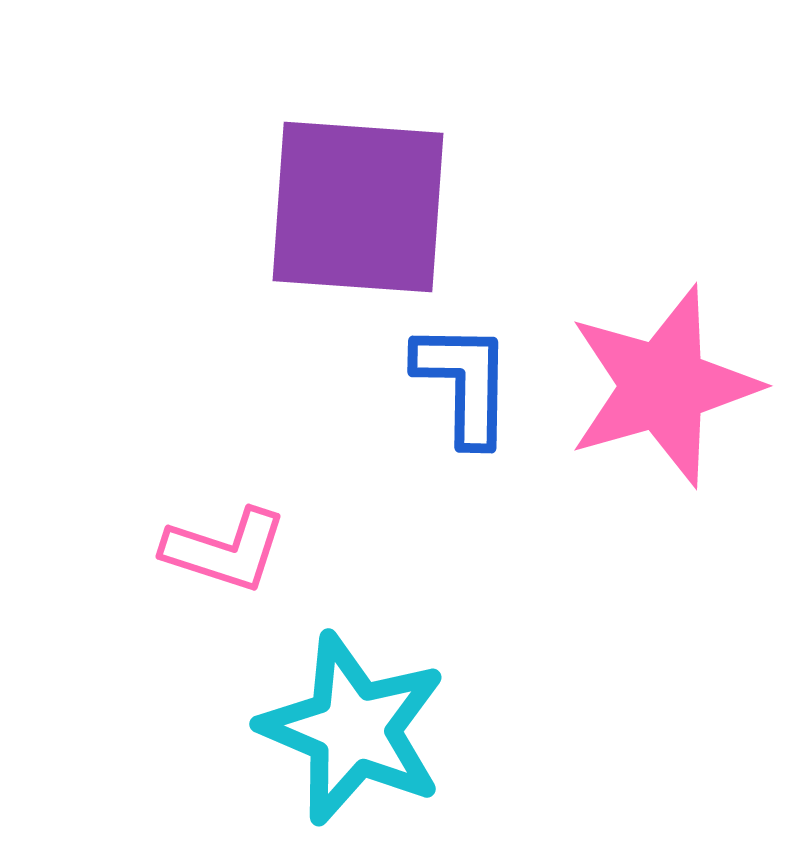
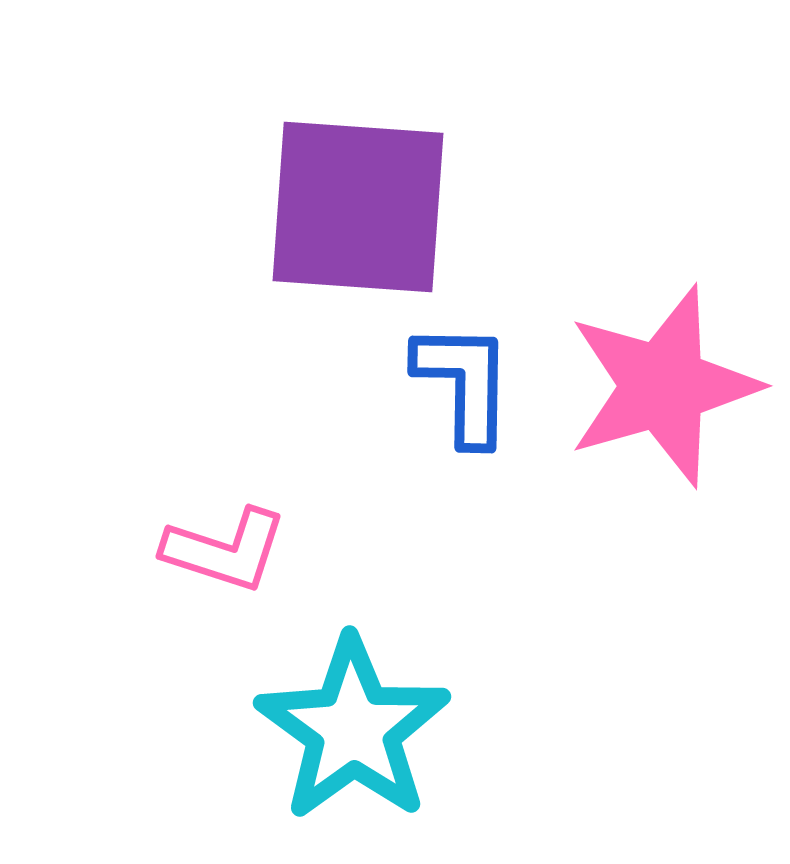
cyan star: rotated 13 degrees clockwise
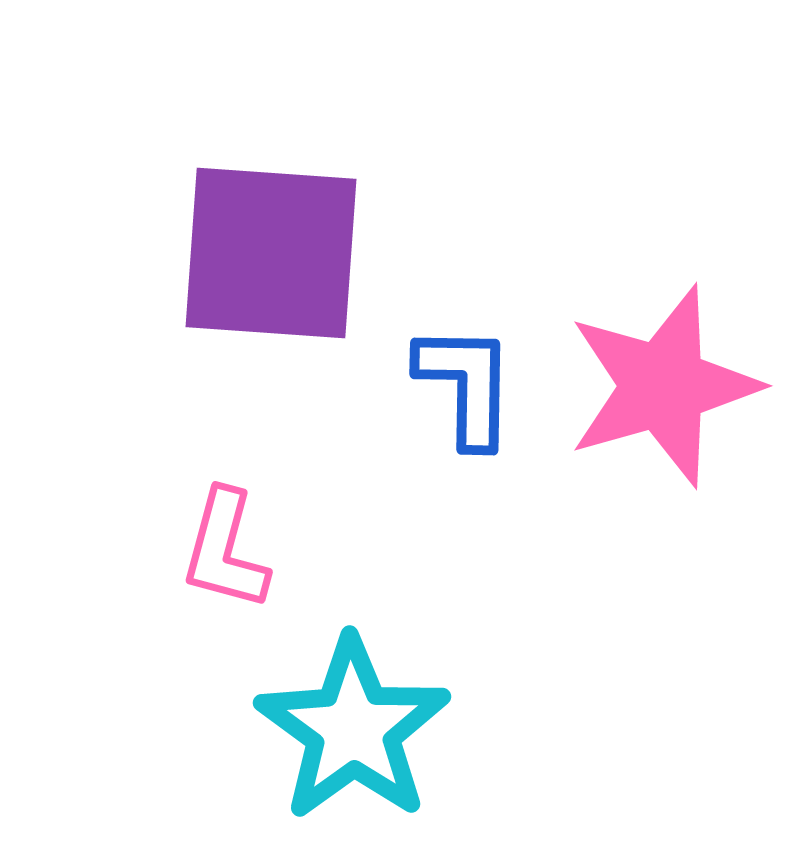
purple square: moved 87 px left, 46 px down
blue L-shape: moved 2 px right, 2 px down
pink L-shape: rotated 87 degrees clockwise
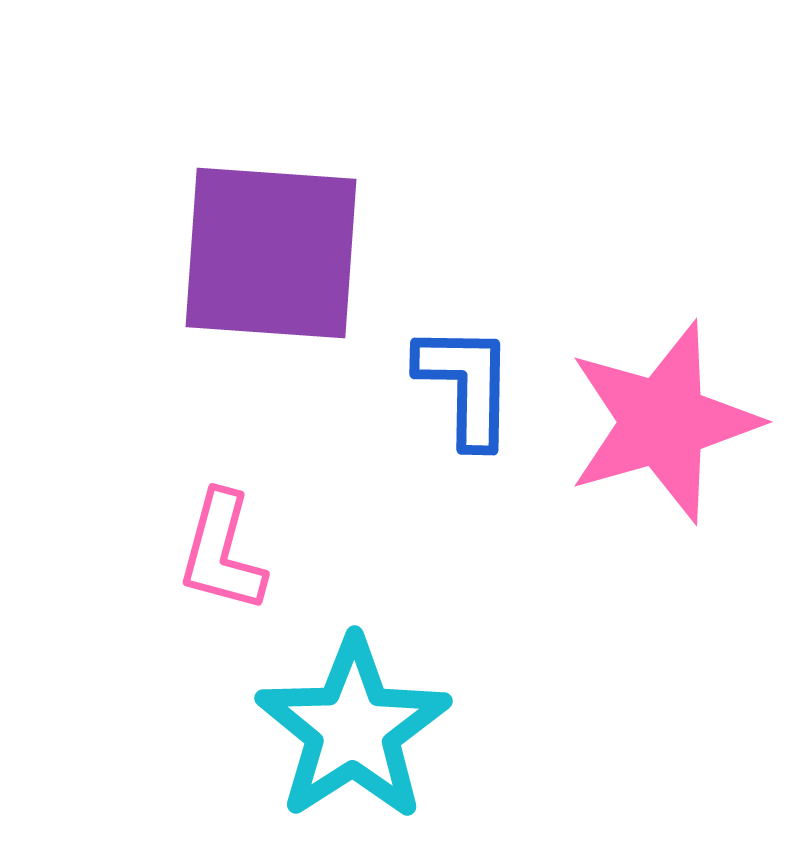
pink star: moved 36 px down
pink L-shape: moved 3 px left, 2 px down
cyan star: rotated 3 degrees clockwise
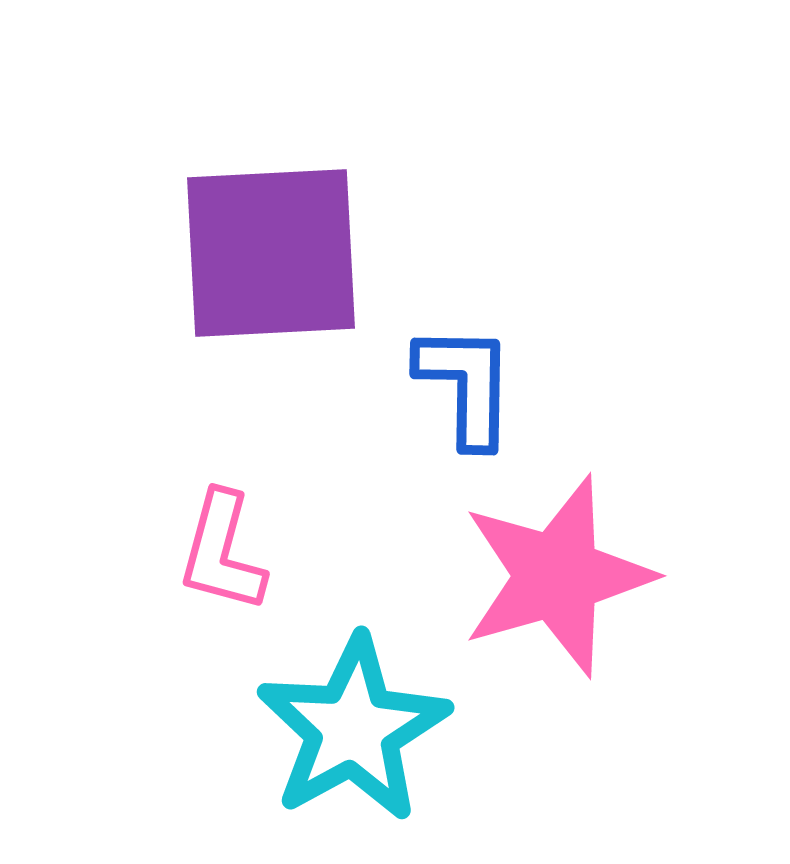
purple square: rotated 7 degrees counterclockwise
pink star: moved 106 px left, 154 px down
cyan star: rotated 4 degrees clockwise
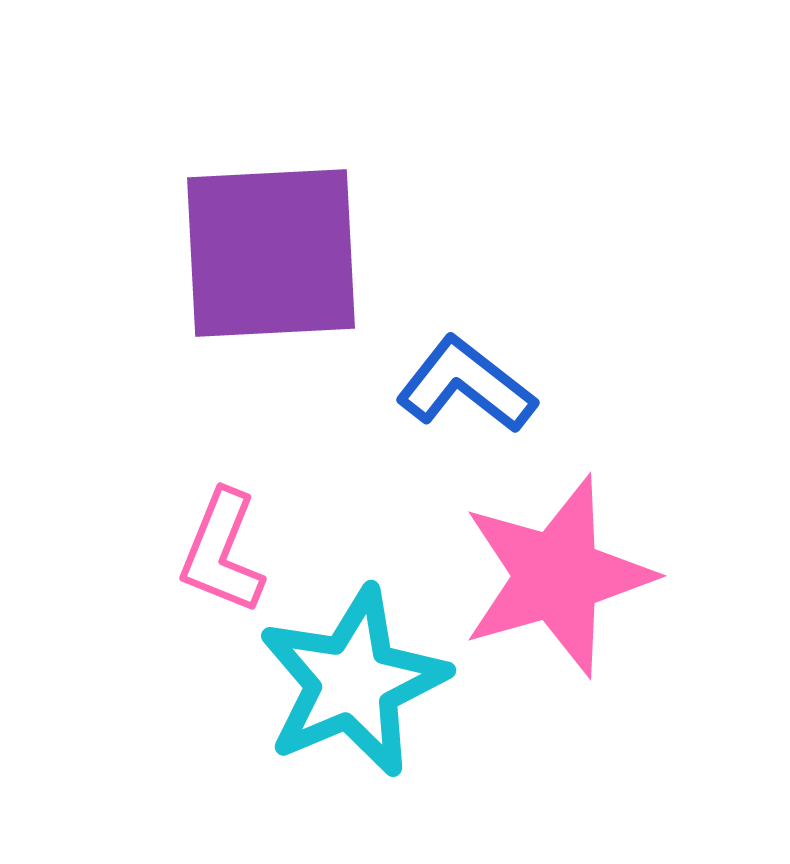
blue L-shape: rotated 53 degrees counterclockwise
pink L-shape: rotated 7 degrees clockwise
cyan star: moved 47 px up; rotated 6 degrees clockwise
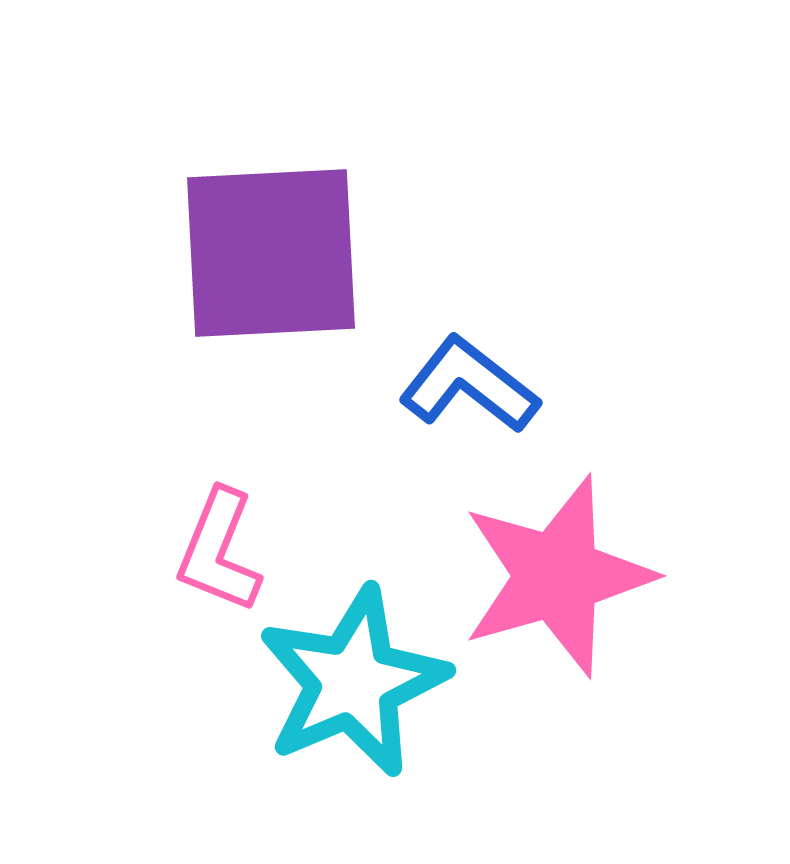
blue L-shape: moved 3 px right
pink L-shape: moved 3 px left, 1 px up
